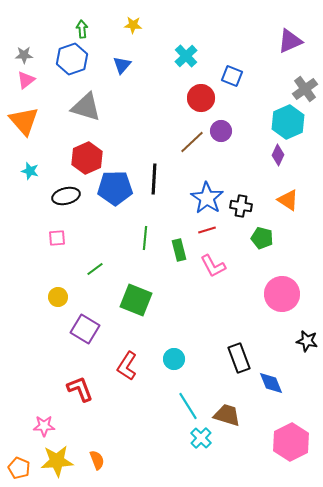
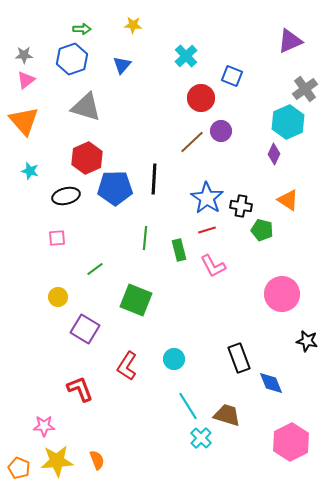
green arrow at (82, 29): rotated 96 degrees clockwise
purple diamond at (278, 155): moved 4 px left, 1 px up
green pentagon at (262, 238): moved 8 px up
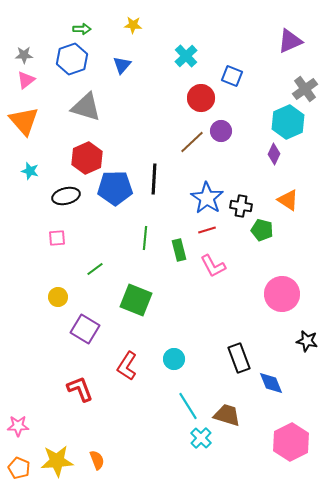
pink star at (44, 426): moved 26 px left
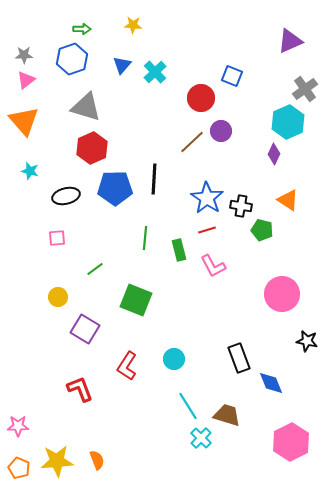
cyan cross at (186, 56): moved 31 px left, 16 px down
red hexagon at (87, 158): moved 5 px right, 10 px up
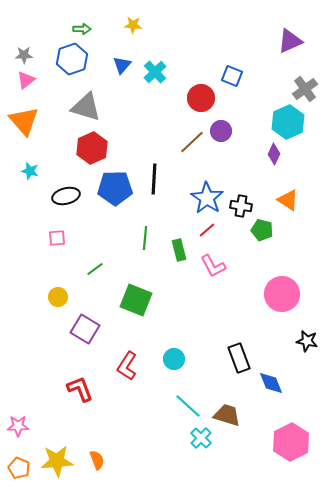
red line at (207, 230): rotated 24 degrees counterclockwise
cyan line at (188, 406): rotated 16 degrees counterclockwise
